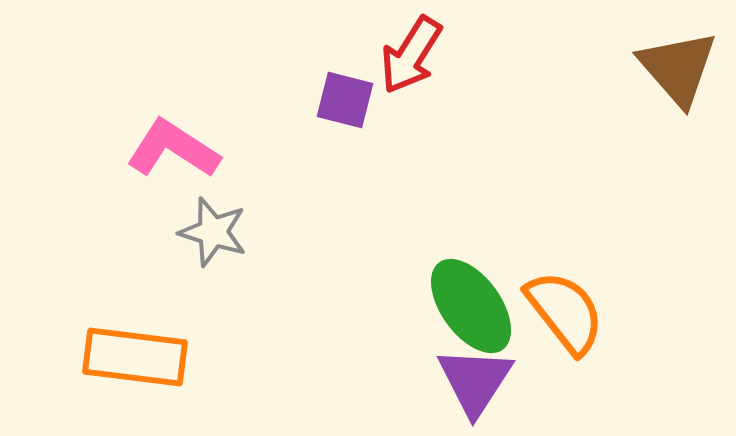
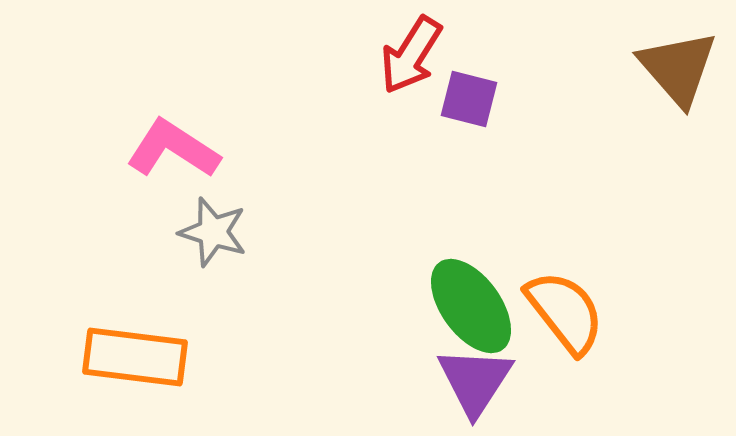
purple square: moved 124 px right, 1 px up
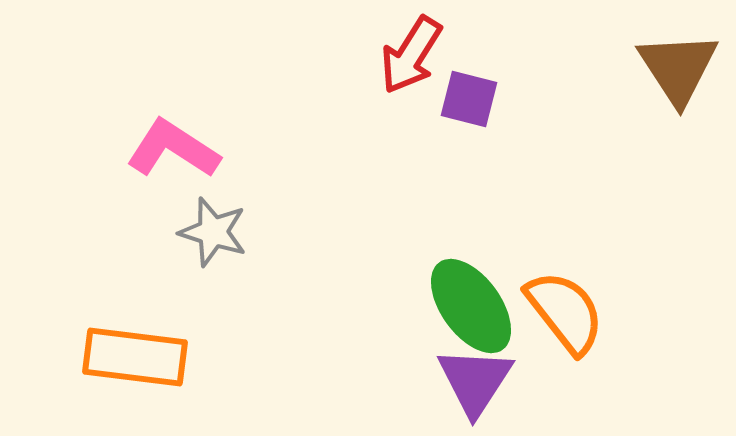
brown triangle: rotated 8 degrees clockwise
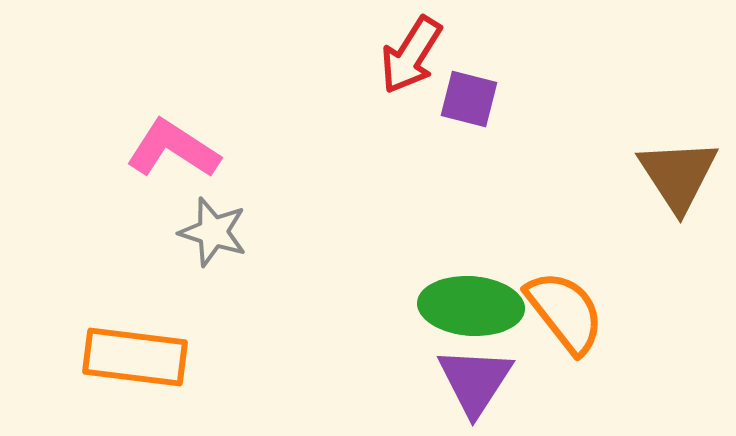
brown triangle: moved 107 px down
green ellipse: rotated 50 degrees counterclockwise
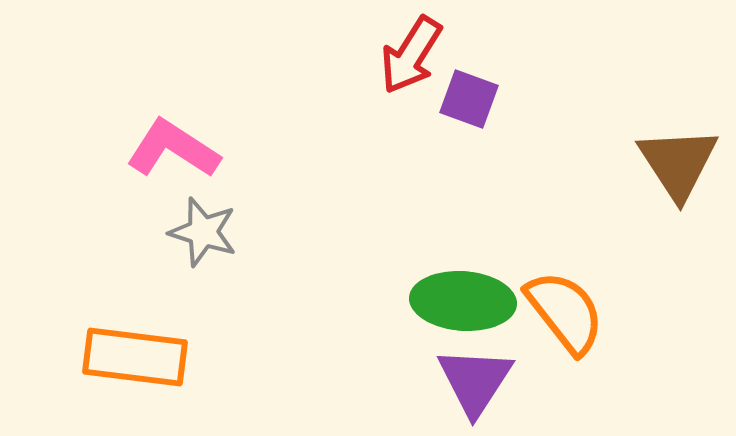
purple square: rotated 6 degrees clockwise
brown triangle: moved 12 px up
gray star: moved 10 px left
green ellipse: moved 8 px left, 5 px up
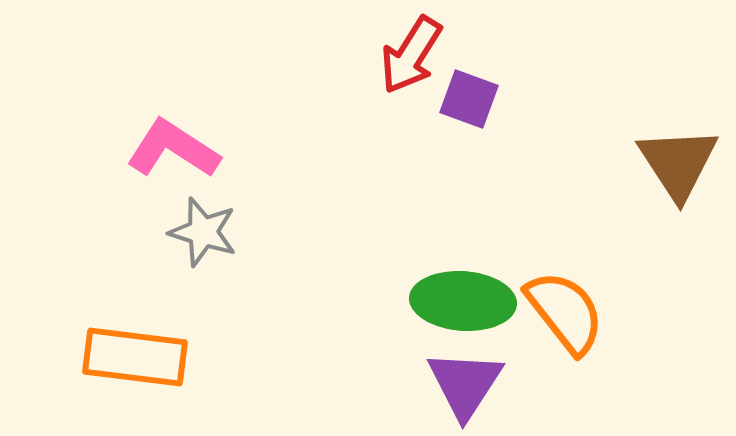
purple triangle: moved 10 px left, 3 px down
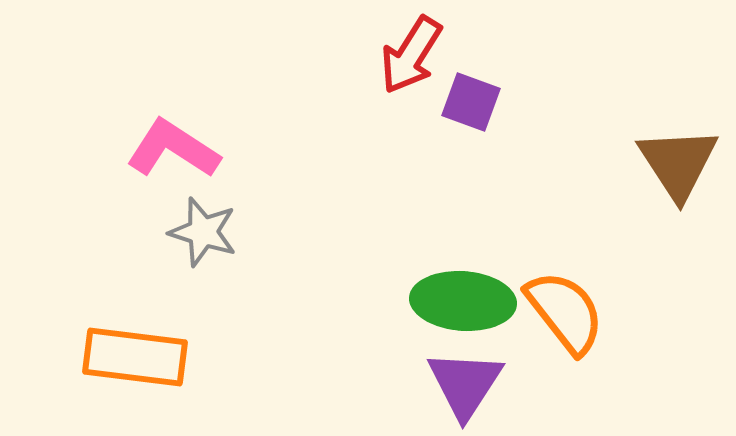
purple square: moved 2 px right, 3 px down
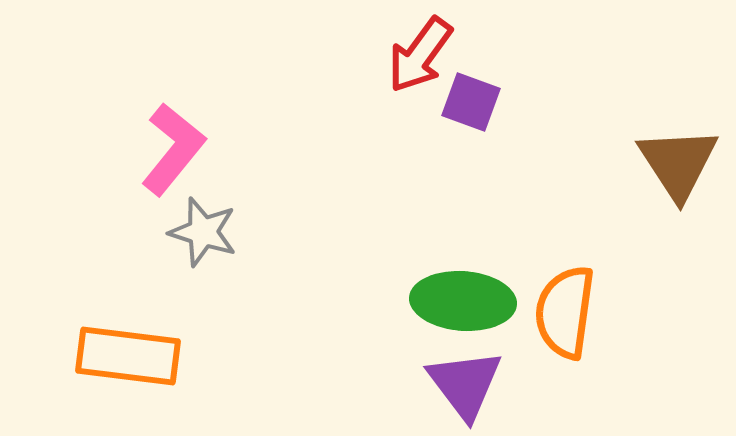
red arrow: moved 9 px right; rotated 4 degrees clockwise
pink L-shape: rotated 96 degrees clockwise
orange semicircle: rotated 134 degrees counterclockwise
orange rectangle: moved 7 px left, 1 px up
purple triangle: rotated 10 degrees counterclockwise
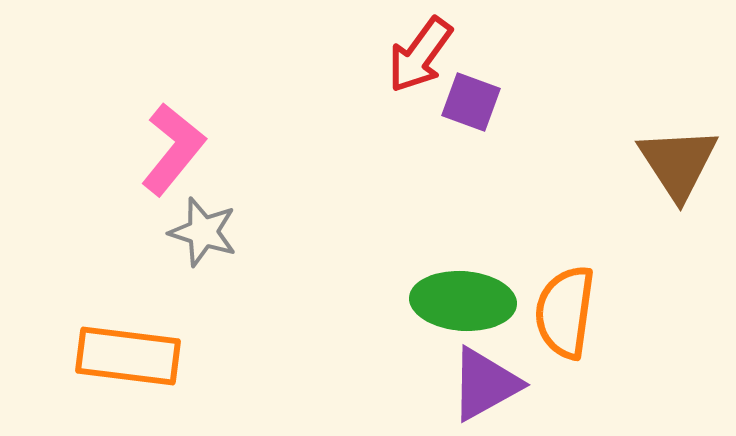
purple triangle: moved 20 px right; rotated 38 degrees clockwise
